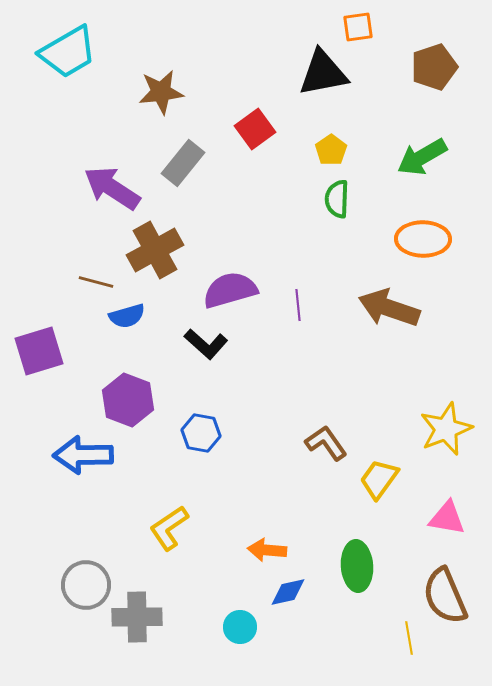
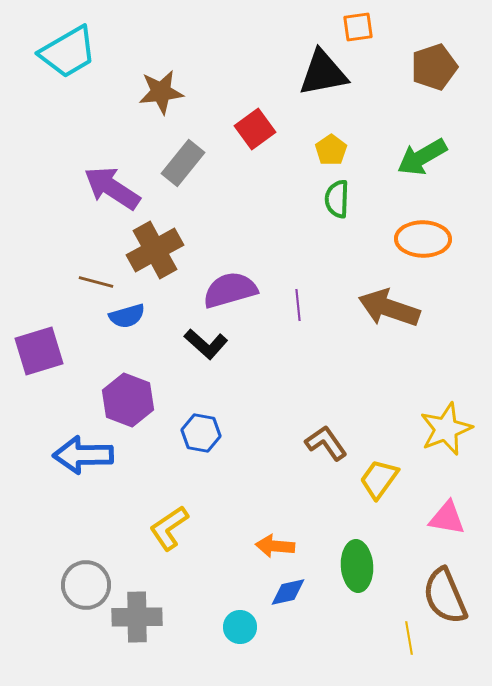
orange arrow: moved 8 px right, 4 px up
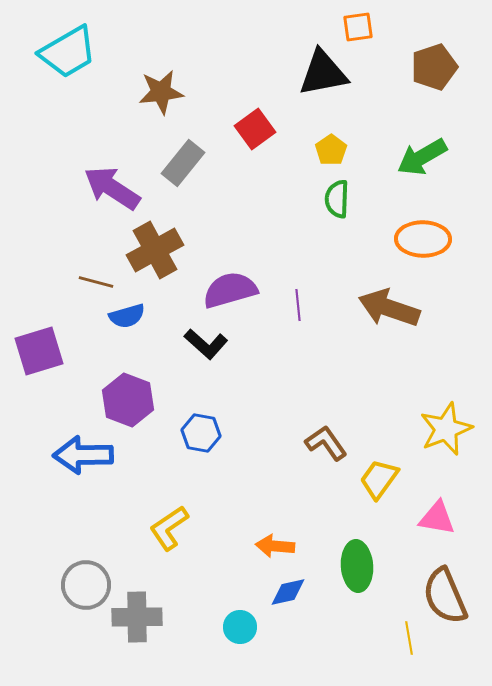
pink triangle: moved 10 px left
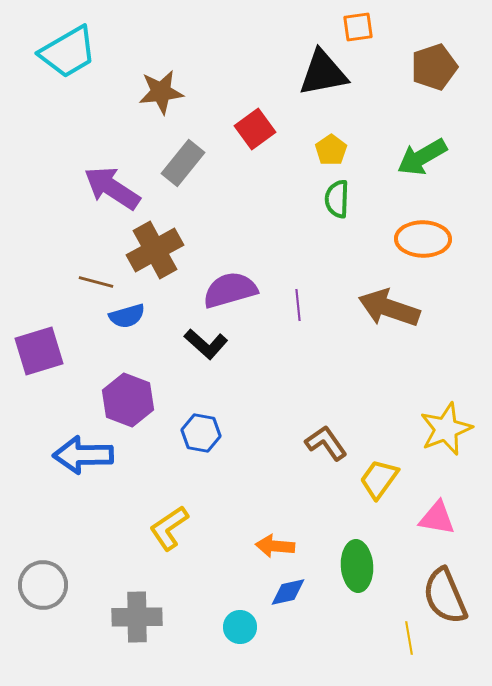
gray circle: moved 43 px left
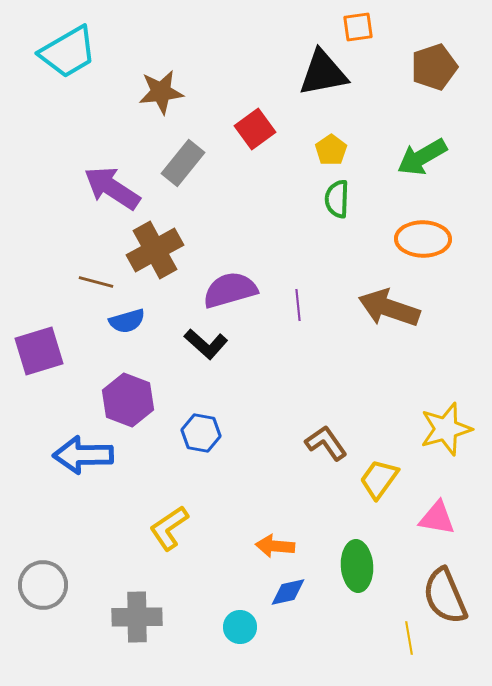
blue semicircle: moved 5 px down
yellow star: rotated 6 degrees clockwise
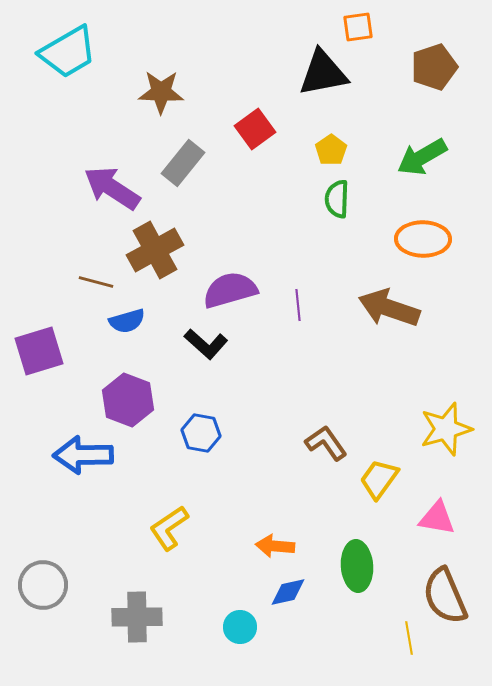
brown star: rotated 9 degrees clockwise
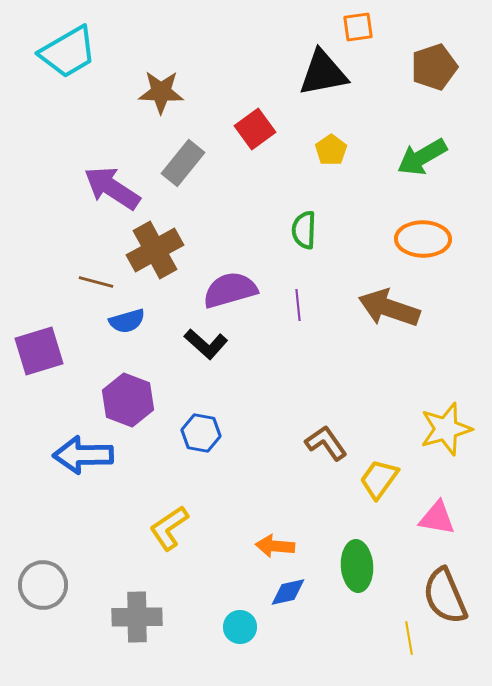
green semicircle: moved 33 px left, 31 px down
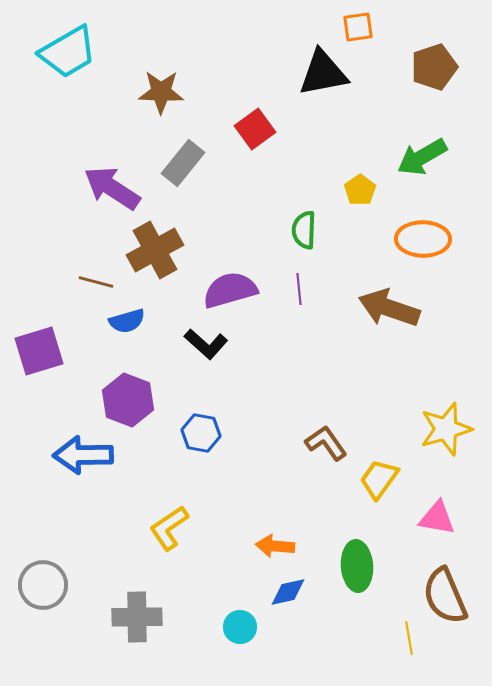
yellow pentagon: moved 29 px right, 40 px down
purple line: moved 1 px right, 16 px up
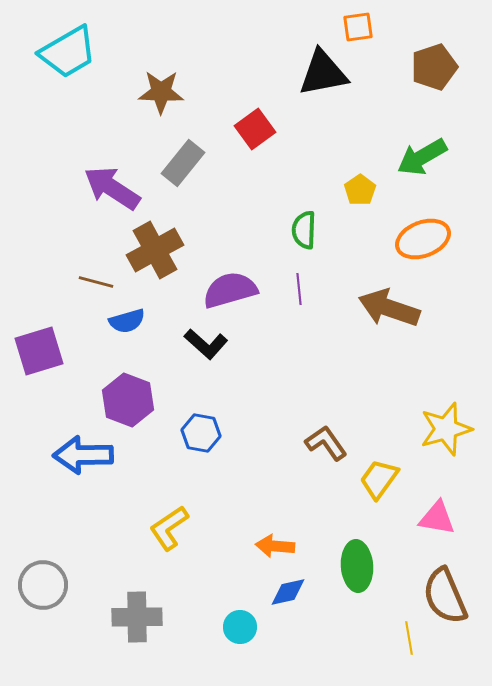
orange ellipse: rotated 22 degrees counterclockwise
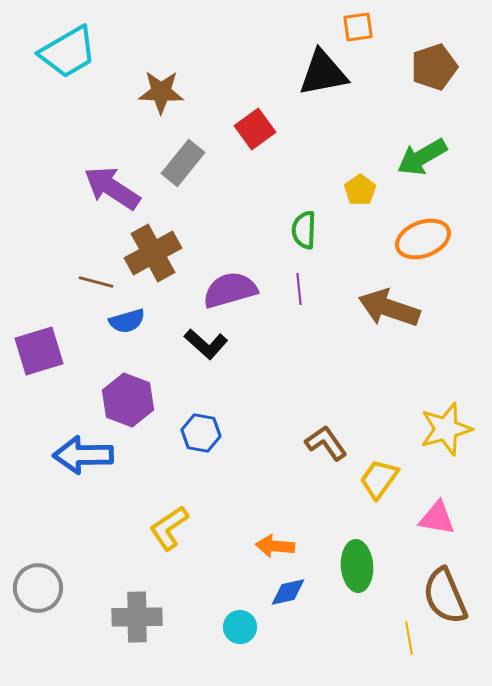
brown cross: moved 2 px left, 3 px down
gray circle: moved 5 px left, 3 px down
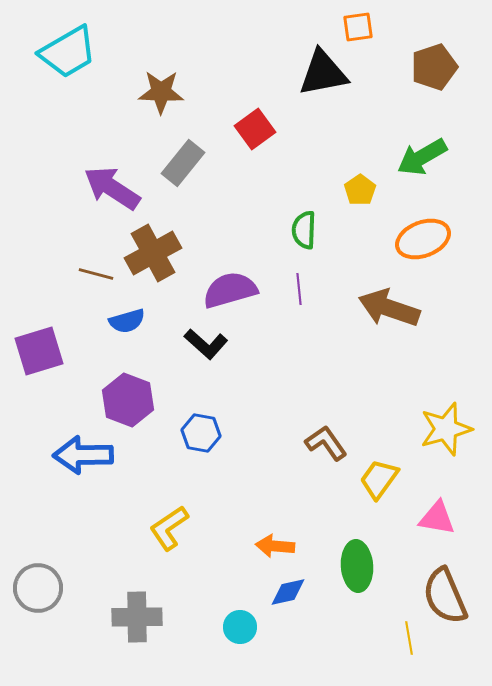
brown line: moved 8 px up
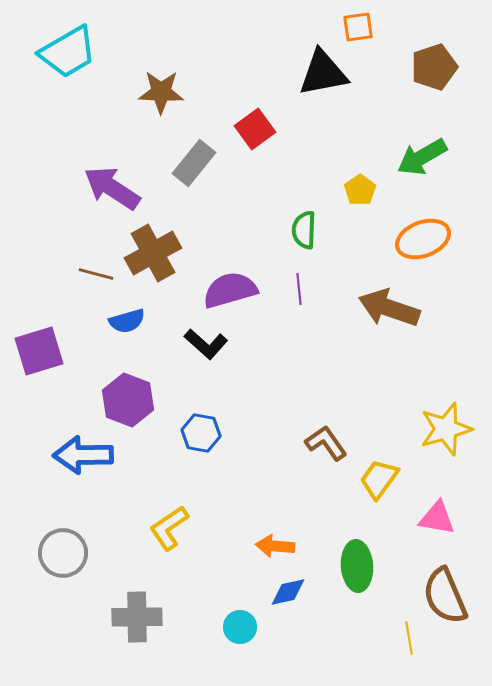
gray rectangle: moved 11 px right
gray circle: moved 25 px right, 35 px up
